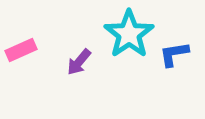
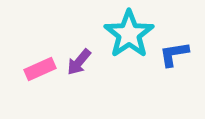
pink rectangle: moved 19 px right, 19 px down
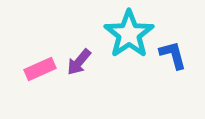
blue L-shape: moved 1 px left, 1 px down; rotated 84 degrees clockwise
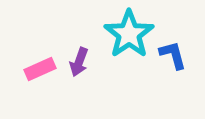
purple arrow: rotated 20 degrees counterclockwise
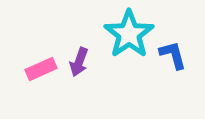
pink rectangle: moved 1 px right
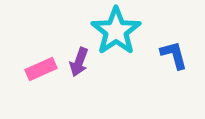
cyan star: moved 13 px left, 3 px up
blue L-shape: moved 1 px right
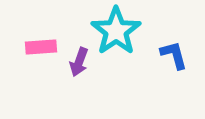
pink rectangle: moved 22 px up; rotated 20 degrees clockwise
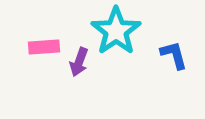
pink rectangle: moved 3 px right
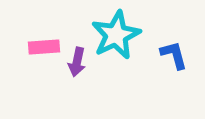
cyan star: moved 4 px down; rotated 9 degrees clockwise
purple arrow: moved 2 px left; rotated 8 degrees counterclockwise
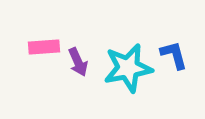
cyan star: moved 12 px right, 33 px down; rotated 15 degrees clockwise
purple arrow: moved 1 px right; rotated 36 degrees counterclockwise
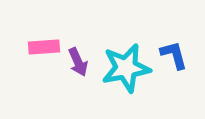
cyan star: moved 2 px left
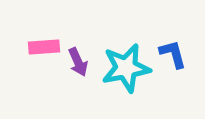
blue L-shape: moved 1 px left, 1 px up
